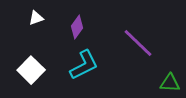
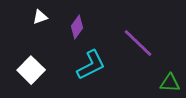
white triangle: moved 4 px right, 1 px up
cyan L-shape: moved 7 px right
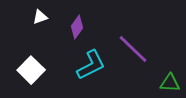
purple line: moved 5 px left, 6 px down
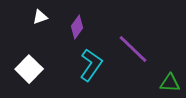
cyan L-shape: rotated 28 degrees counterclockwise
white square: moved 2 px left, 1 px up
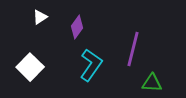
white triangle: rotated 14 degrees counterclockwise
purple line: rotated 60 degrees clockwise
white square: moved 1 px right, 2 px up
green triangle: moved 18 px left
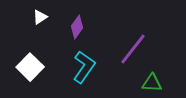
purple line: rotated 24 degrees clockwise
cyan L-shape: moved 7 px left, 2 px down
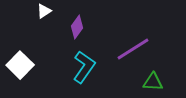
white triangle: moved 4 px right, 6 px up
purple line: rotated 20 degrees clockwise
white square: moved 10 px left, 2 px up
green triangle: moved 1 px right, 1 px up
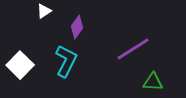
cyan L-shape: moved 18 px left, 6 px up; rotated 8 degrees counterclockwise
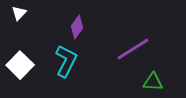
white triangle: moved 25 px left, 2 px down; rotated 14 degrees counterclockwise
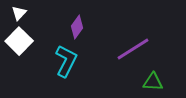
white square: moved 1 px left, 24 px up
